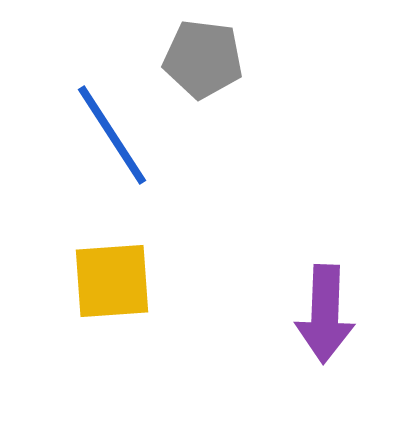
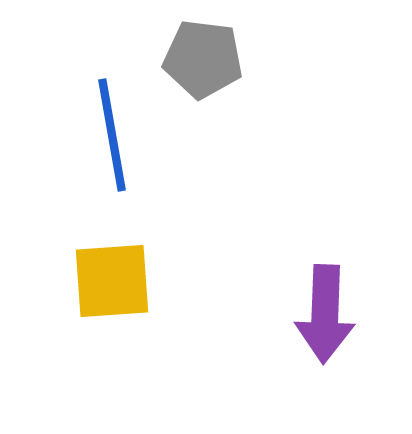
blue line: rotated 23 degrees clockwise
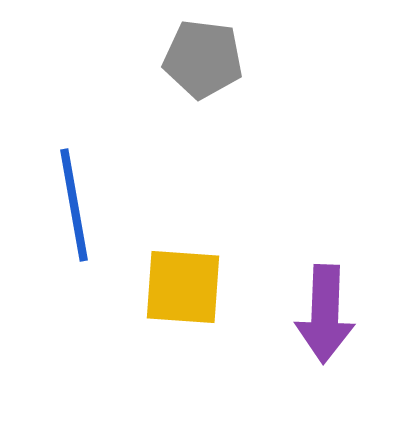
blue line: moved 38 px left, 70 px down
yellow square: moved 71 px right, 6 px down; rotated 8 degrees clockwise
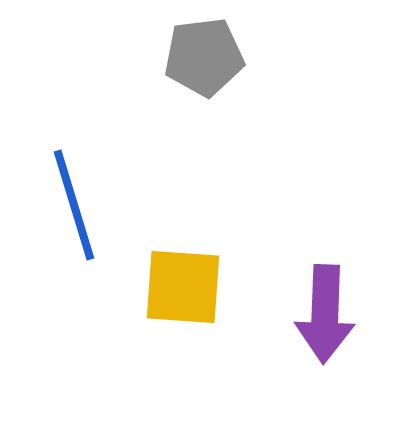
gray pentagon: moved 1 px right, 2 px up; rotated 14 degrees counterclockwise
blue line: rotated 7 degrees counterclockwise
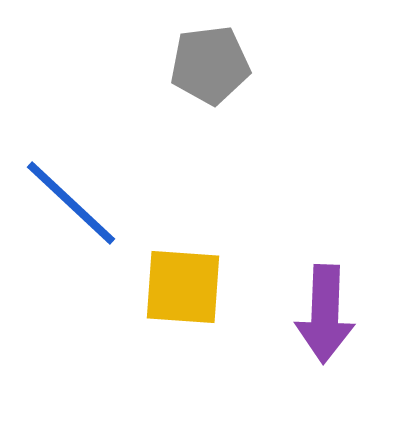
gray pentagon: moved 6 px right, 8 px down
blue line: moved 3 px left, 2 px up; rotated 30 degrees counterclockwise
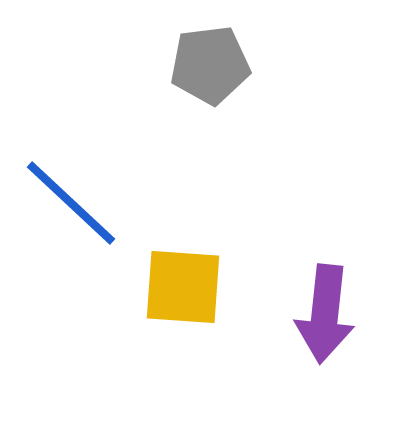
purple arrow: rotated 4 degrees clockwise
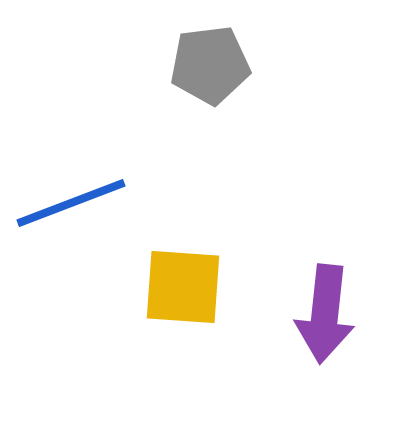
blue line: rotated 64 degrees counterclockwise
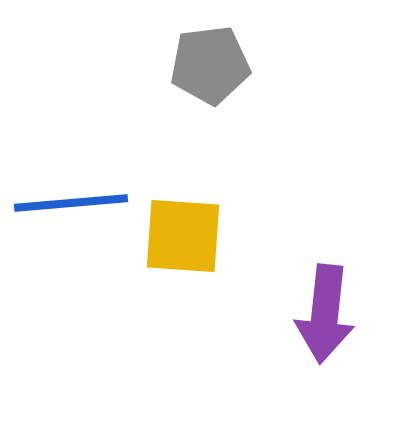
blue line: rotated 16 degrees clockwise
yellow square: moved 51 px up
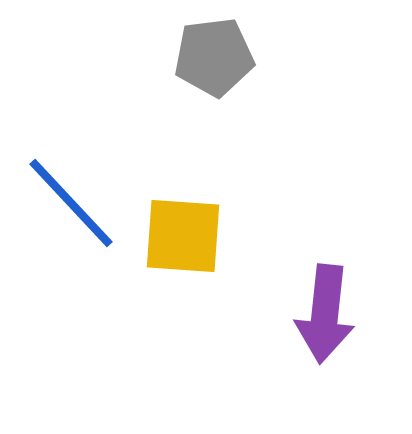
gray pentagon: moved 4 px right, 8 px up
blue line: rotated 52 degrees clockwise
